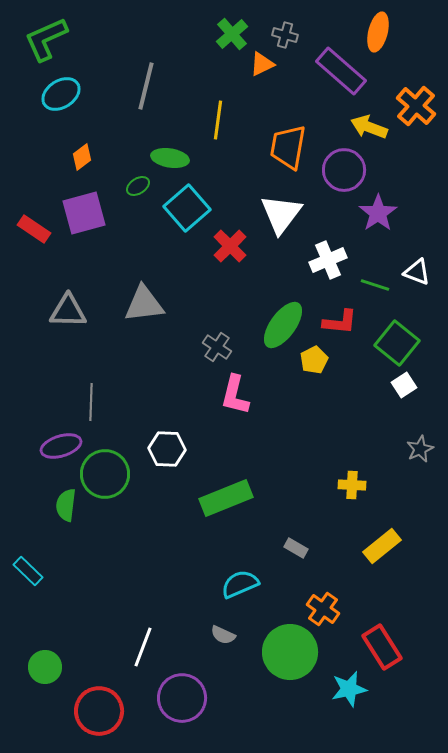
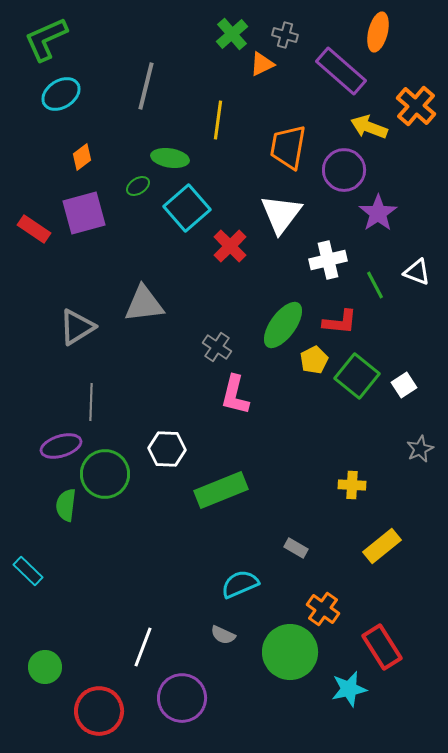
white cross at (328, 260): rotated 9 degrees clockwise
green line at (375, 285): rotated 44 degrees clockwise
gray triangle at (68, 311): moved 9 px right, 16 px down; rotated 33 degrees counterclockwise
green square at (397, 343): moved 40 px left, 33 px down
green rectangle at (226, 498): moved 5 px left, 8 px up
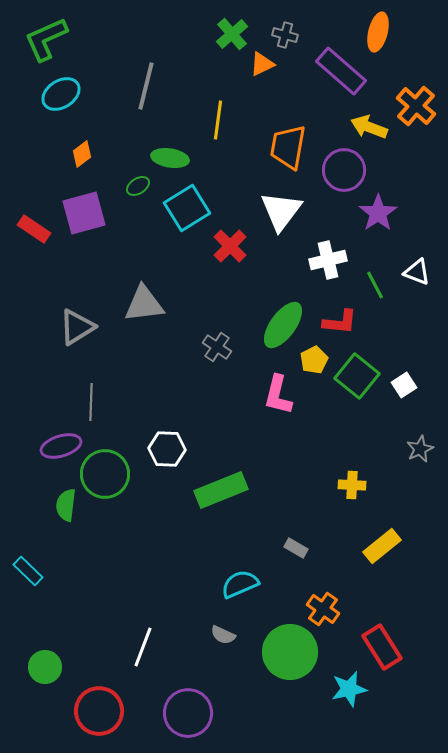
orange diamond at (82, 157): moved 3 px up
cyan square at (187, 208): rotated 9 degrees clockwise
white triangle at (281, 214): moved 3 px up
pink L-shape at (235, 395): moved 43 px right
purple circle at (182, 698): moved 6 px right, 15 px down
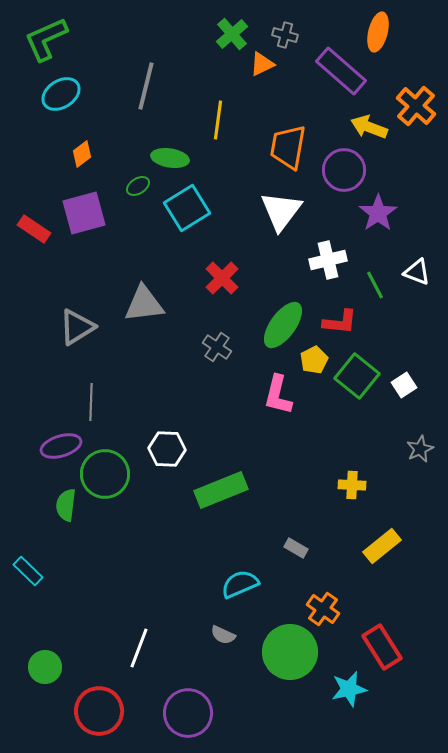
red cross at (230, 246): moved 8 px left, 32 px down
white line at (143, 647): moved 4 px left, 1 px down
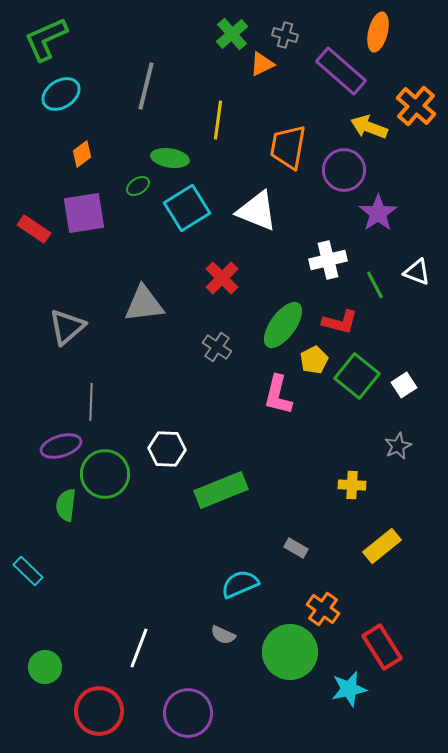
white triangle at (281, 211): moved 24 px left; rotated 45 degrees counterclockwise
purple square at (84, 213): rotated 6 degrees clockwise
red L-shape at (340, 322): rotated 9 degrees clockwise
gray triangle at (77, 327): moved 10 px left; rotated 9 degrees counterclockwise
gray star at (420, 449): moved 22 px left, 3 px up
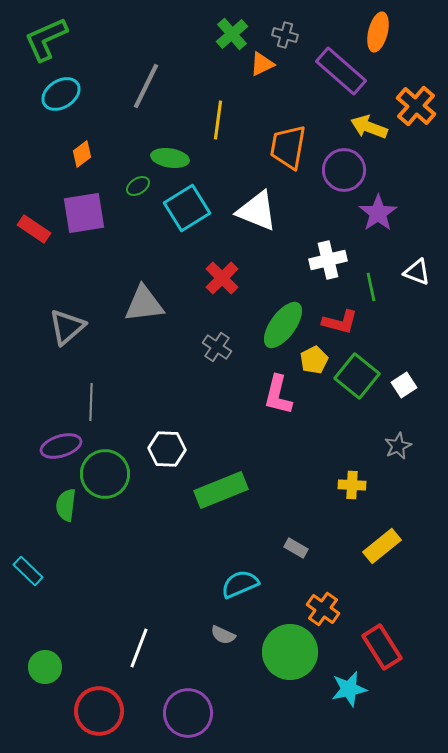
gray line at (146, 86): rotated 12 degrees clockwise
green line at (375, 285): moved 4 px left, 2 px down; rotated 16 degrees clockwise
